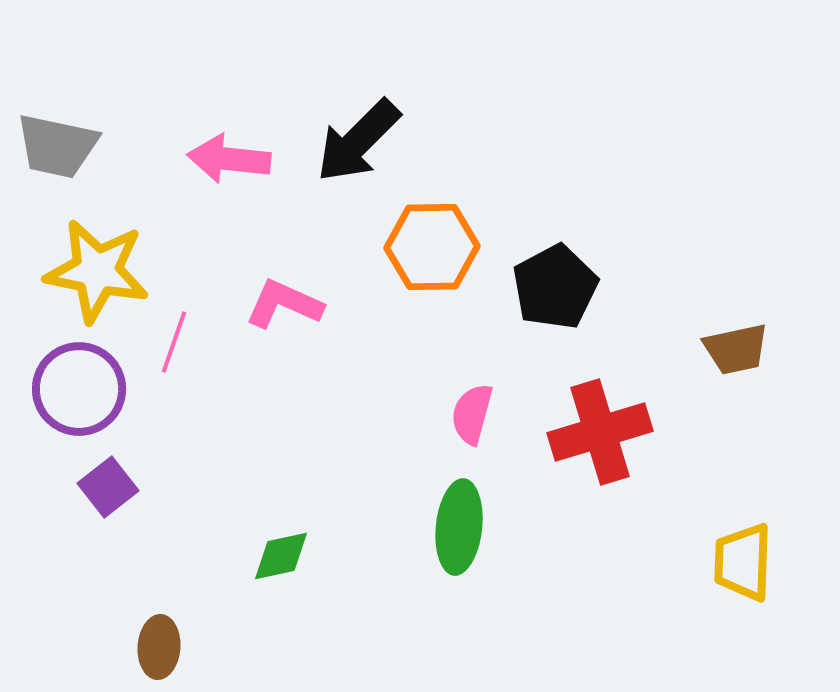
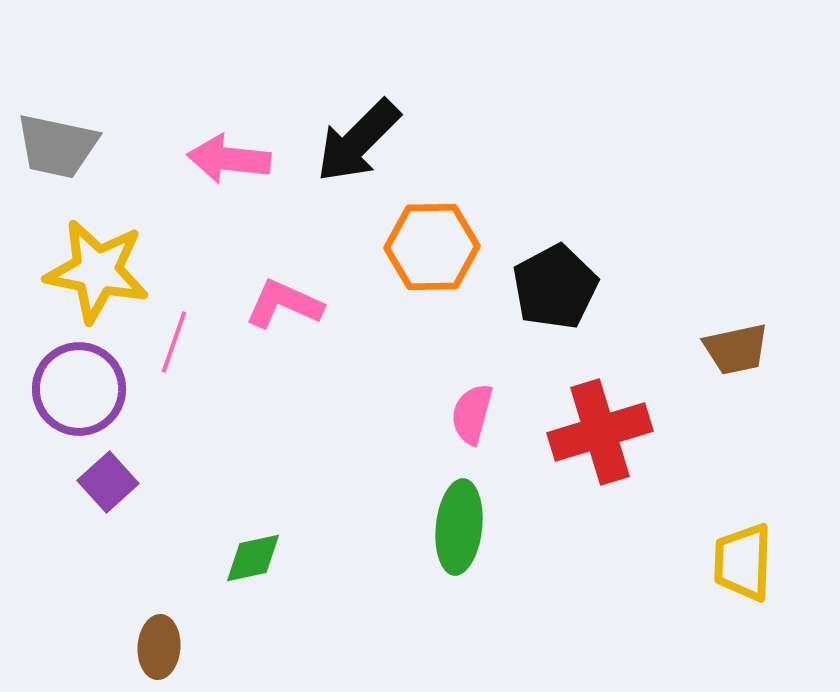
purple square: moved 5 px up; rotated 4 degrees counterclockwise
green diamond: moved 28 px left, 2 px down
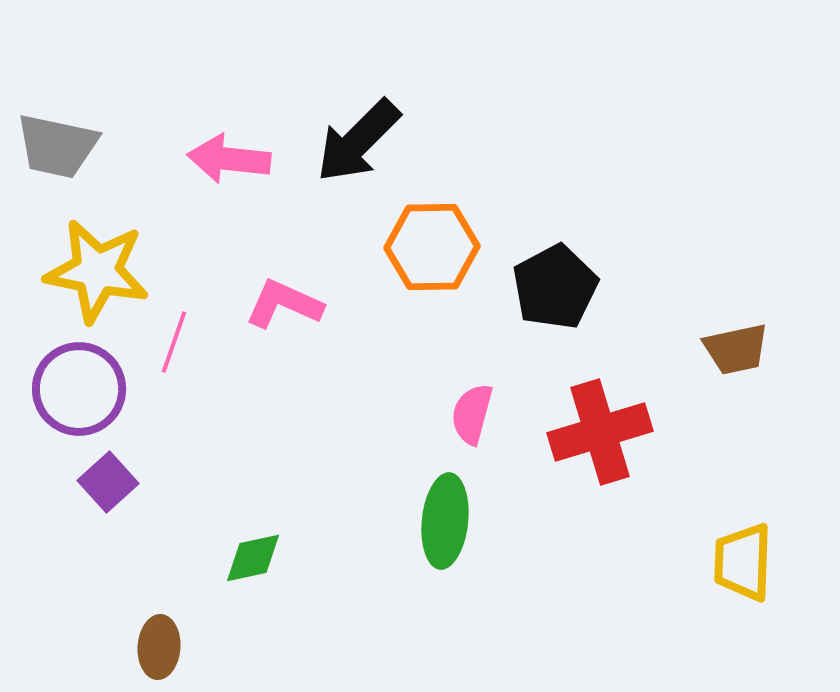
green ellipse: moved 14 px left, 6 px up
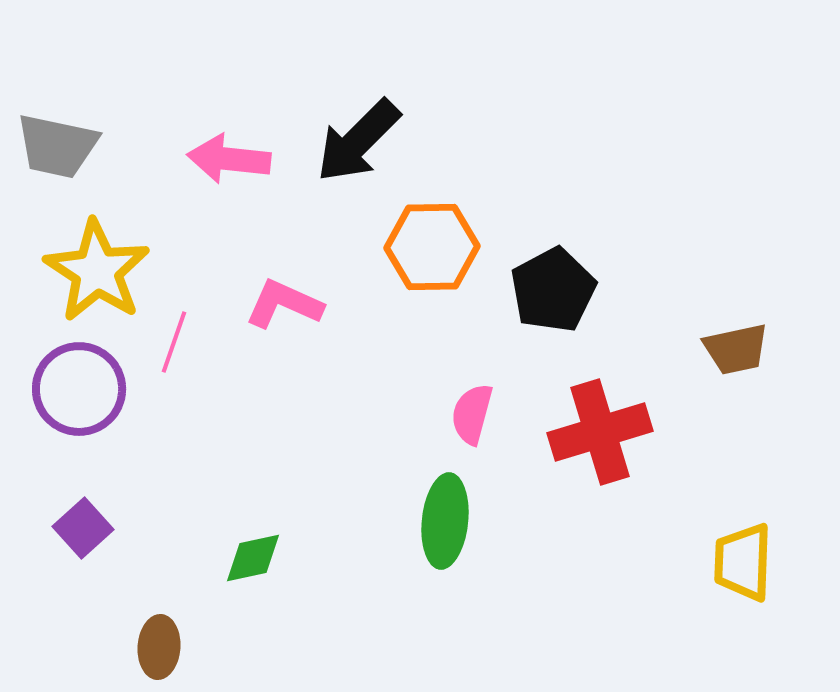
yellow star: rotated 22 degrees clockwise
black pentagon: moved 2 px left, 3 px down
purple square: moved 25 px left, 46 px down
